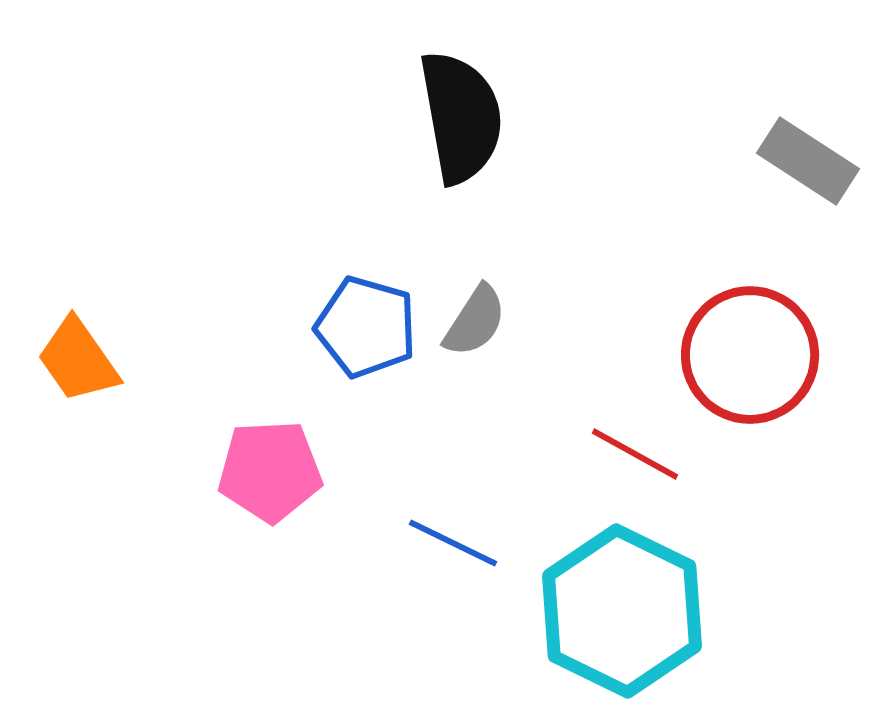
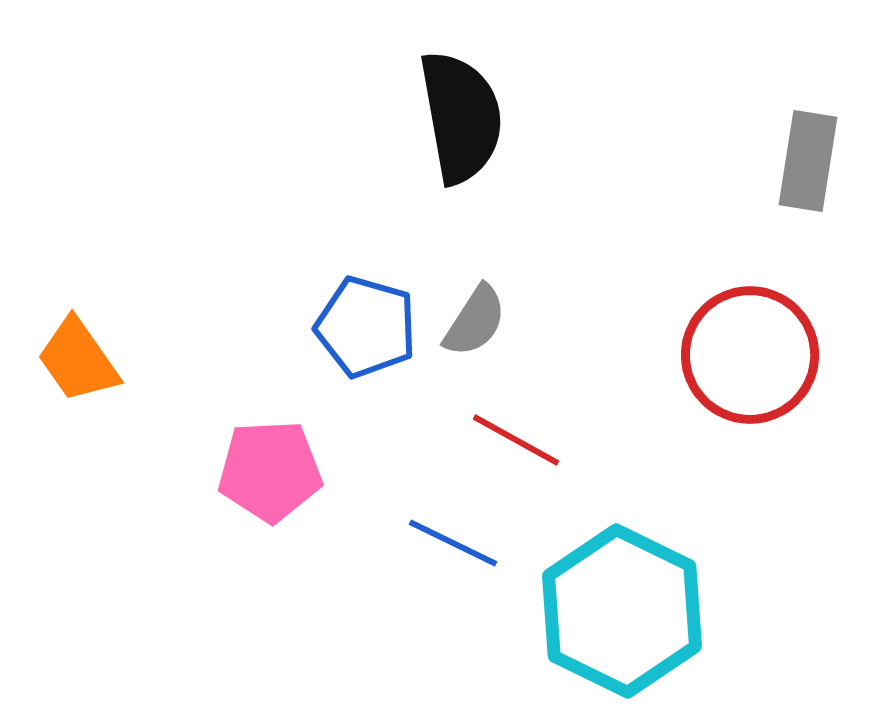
gray rectangle: rotated 66 degrees clockwise
red line: moved 119 px left, 14 px up
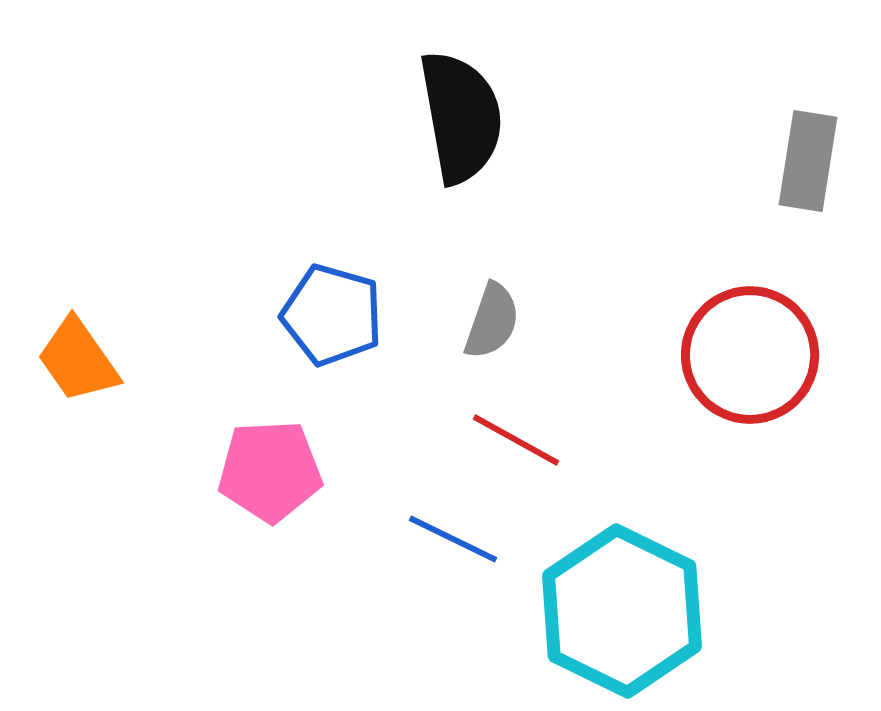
gray semicircle: moved 17 px right; rotated 14 degrees counterclockwise
blue pentagon: moved 34 px left, 12 px up
blue line: moved 4 px up
